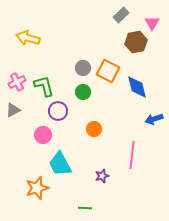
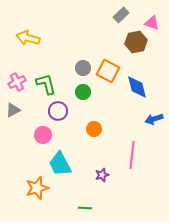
pink triangle: rotated 42 degrees counterclockwise
green L-shape: moved 2 px right, 2 px up
purple star: moved 1 px up
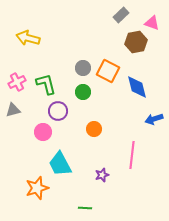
gray triangle: rotated 14 degrees clockwise
pink circle: moved 3 px up
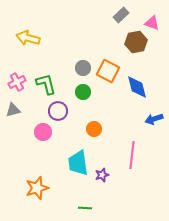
cyan trapezoid: moved 18 px right, 1 px up; rotated 20 degrees clockwise
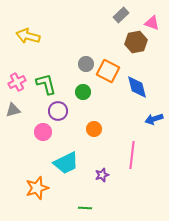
yellow arrow: moved 2 px up
gray circle: moved 3 px right, 4 px up
cyan trapezoid: moved 12 px left; rotated 108 degrees counterclockwise
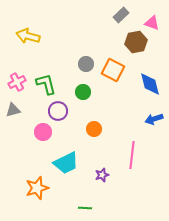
orange square: moved 5 px right, 1 px up
blue diamond: moved 13 px right, 3 px up
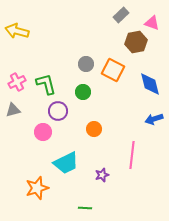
yellow arrow: moved 11 px left, 5 px up
